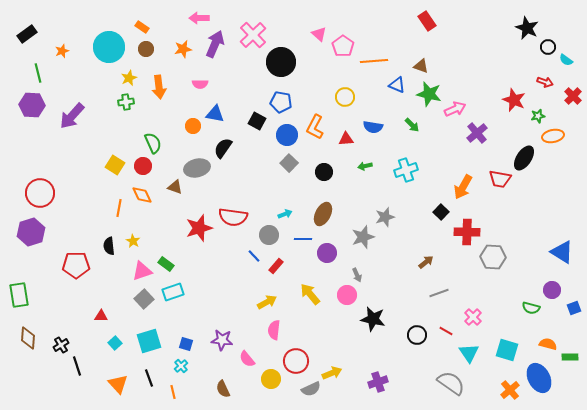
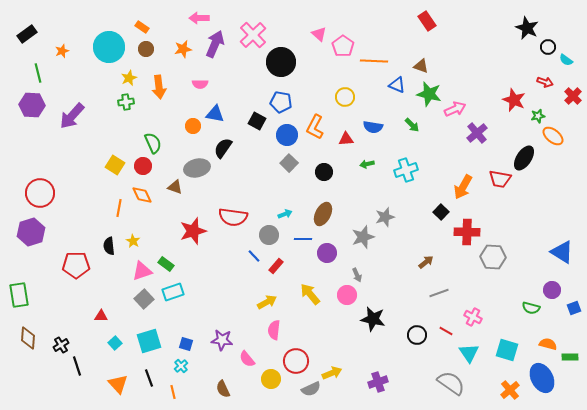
orange line at (374, 61): rotated 8 degrees clockwise
orange ellipse at (553, 136): rotated 50 degrees clockwise
green arrow at (365, 166): moved 2 px right, 2 px up
red star at (199, 228): moved 6 px left, 3 px down
pink cross at (473, 317): rotated 18 degrees counterclockwise
blue ellipse at (539, 378): moved 3 px right
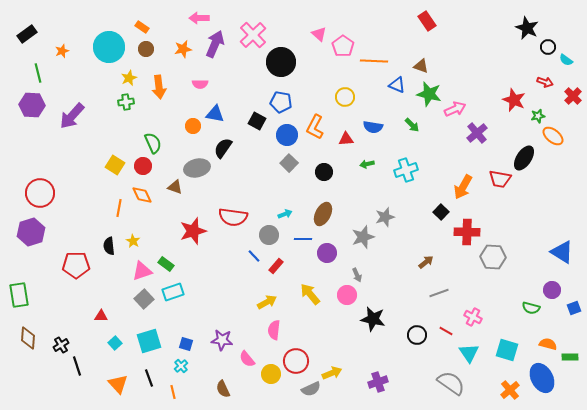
yellow circle at (271, 379): moved 5 px up
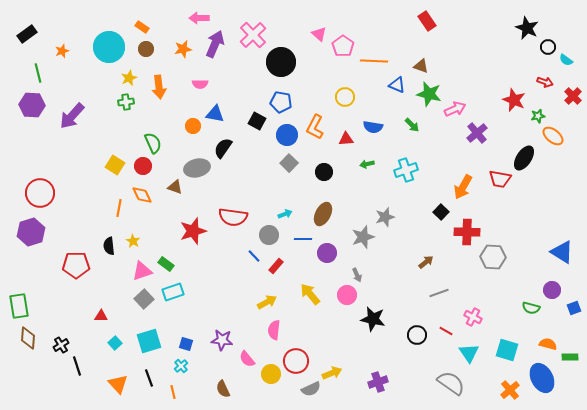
green rectangle at (19, 295): moved 11 px down
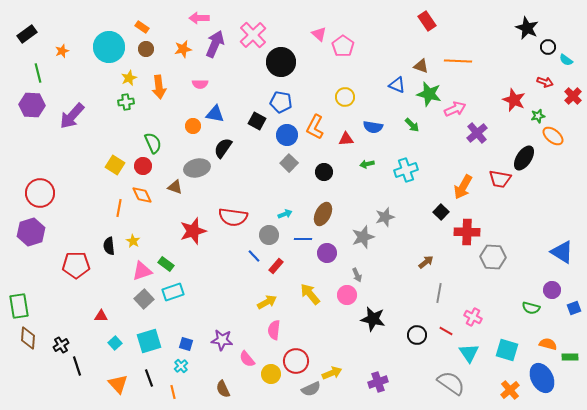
orange line at (374, 61): moved 84 px right
gray line at (439, 293): rotated 60 degrees counterclockwise
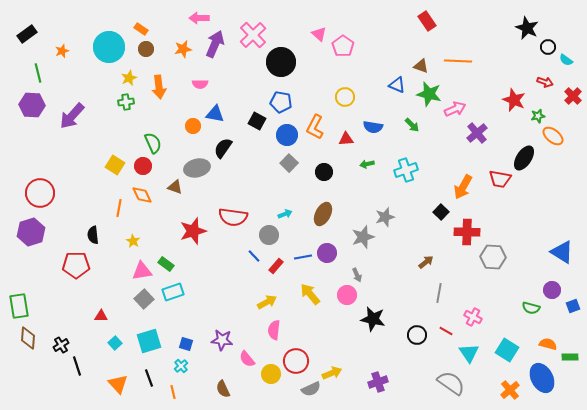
orange rectangle at (142, 27): moved 1 px left, 2 px down
blue line at (303, 239): moved 18 px down; rotated 12 degrees counterclockwise
black semicircle at (109, 246): moved 16 px left, 11 px up
pink triangle at (142, 271): rotated 10 degrees clockwise
blue square at (574, 308): moved 1 px left, 2 px up
cyan square at (507, 350): rotated 15 degrees clockwise
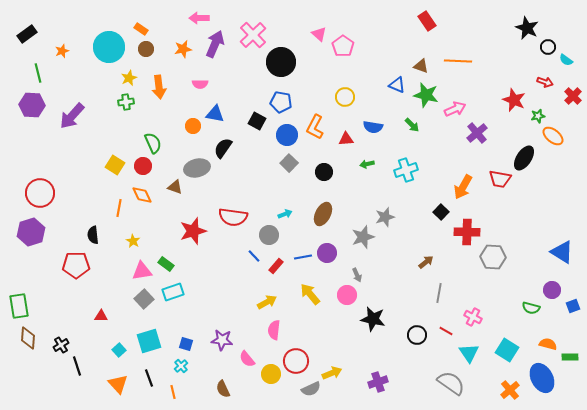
green star at (429, 94): moved 3 px left, 1 px down
cyan square at (115, 343): moved 4 px right, 7 px down
